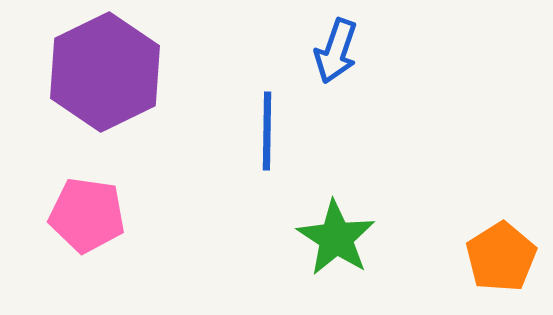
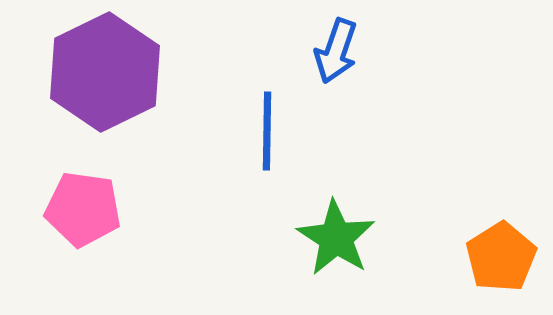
pink pentagon: moved 4 px left, 6 px up
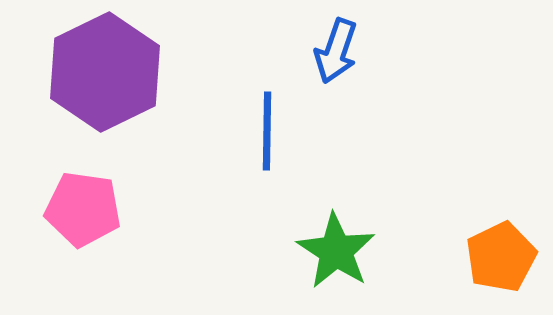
green star: moved 13 px down
orange pentagon: rotated 6 degrees clockwise
